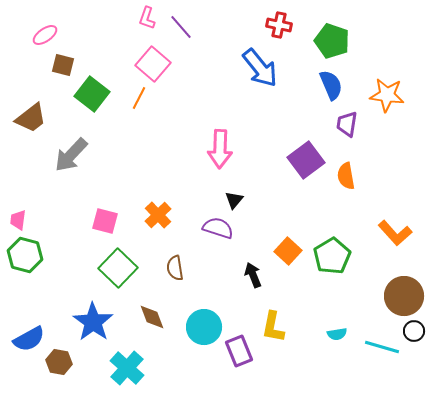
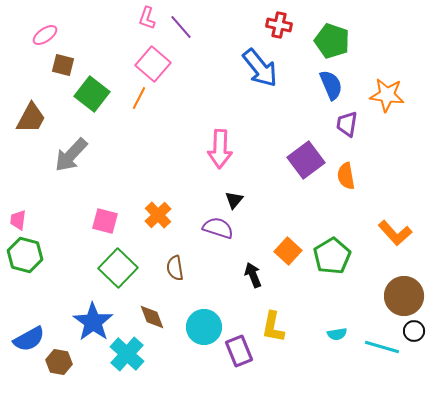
brown trapezoid at (31, 118): rotated 24 degrees counterclockwise
cyan cross at (127, 368): moved 14 px up
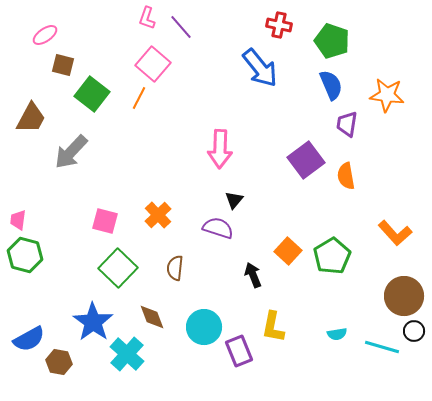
gray arrow at (71, 155): moved 3 px up
brown semicircle at (175, 268): rotated 15 degrees clockwise
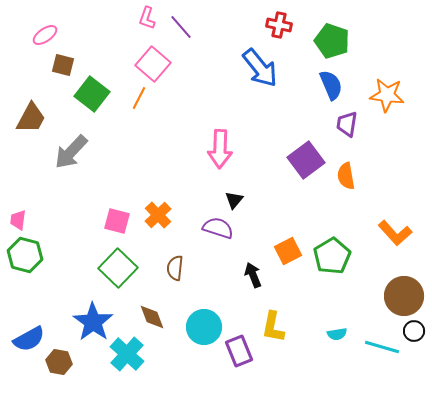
pink square at (105, 221): moved 12 px right
orange square at (288, 251): rotated 20 degrees clockwise
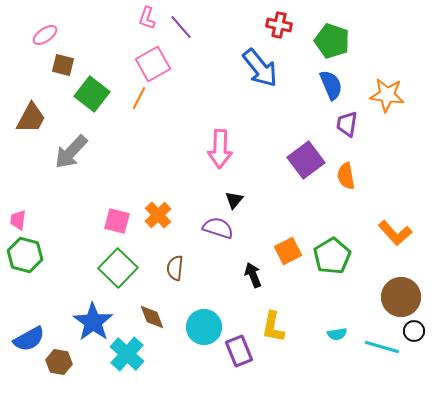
pink square at (153, 64): rotated 20 degrees clockwise
brown circle at (404, 296): moved 3 px left, 1 px down
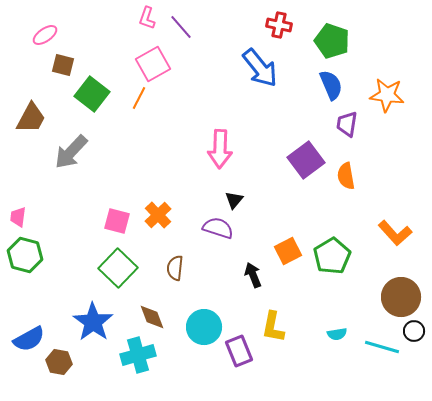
pink trapezoid at (18, 220): moved 3 px up
cyan cross at (127, 354): moved 11 px right, 1 px down; rotated 32 degrees clockwise
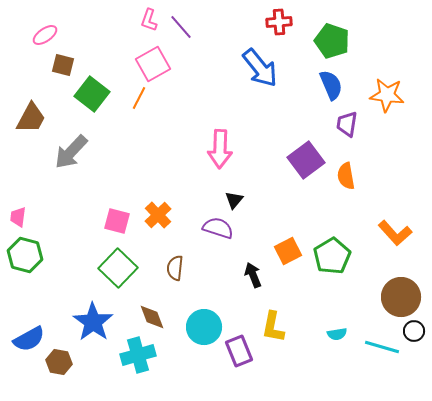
pink L-shape at (147, 18): moved 2 px right, 2 px down
red cross at (279, 25): moved 3 px up; rotated 15 degrees counterclockwise
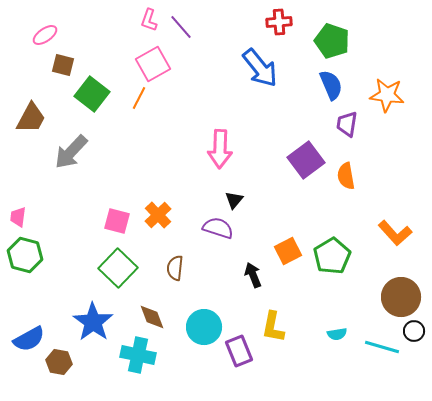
cyan cross at (138, 355): rotated 28 degrees clockwise
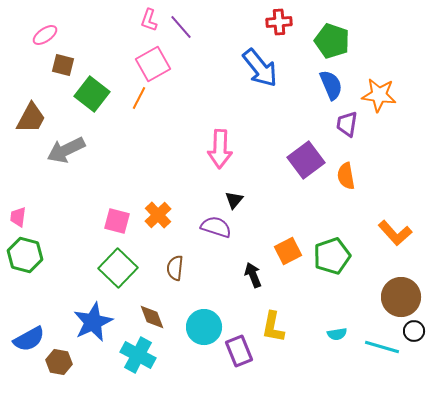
orange star at (387, 95): moved 8 px left
gray arrow at (71, 152): moved 5 px left, 2 px up; rotated 21 degrees clockwise
purple semicircle at (218, 228): moved 2 px left, 1 px up
green pentagon at (332, 256): rotated 12 degrees clockwise
blue star at (93, 322): rotated 12 degrees clockwise
cyan cross at (138, 355): rotated 16 degrees clockwise
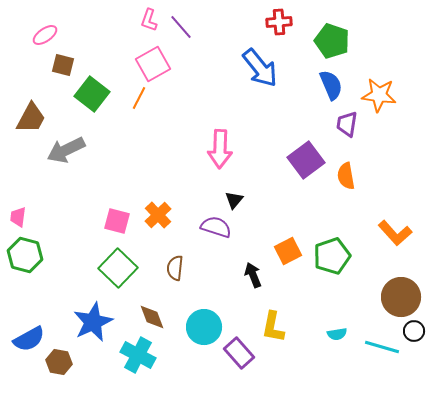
purple rectangle at (239, 351): moved 2 px down; rotated 20 degrees counterclockwise
